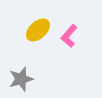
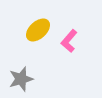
pink L-shape: moved 5 px down
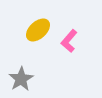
gray star: rotated 15 degrees counterclockwise
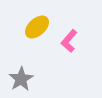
yellow ellipse: moved 1 px left, 3 px up
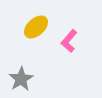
yellow ellipse: moved 1 px left
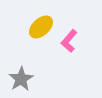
yellow ellipse: moved 5 px right
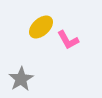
pink L-shape: moved 1 px left, 1 px up; rotated 70 degrees counterclockwise
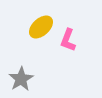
pink L-shape: rotated 50 degrees clockwise
